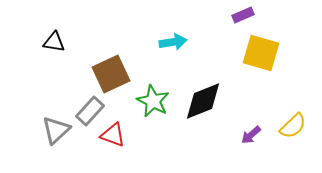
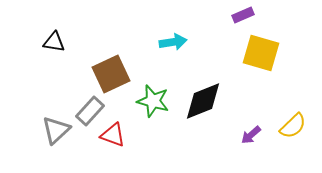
green star: rotated 12 degrees counterclockwise
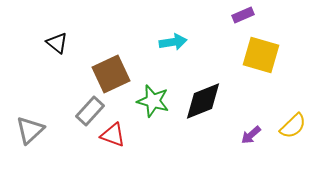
black triangle: moved 3 px right, 1 px down; rotated 30 degrees clockwise
yellow square: moved 2 px down
gray triangle: moved 26 px left
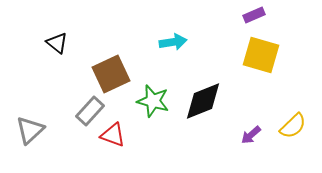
purple rectangle: moved 11 px right
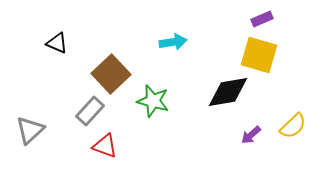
purple rectangle: moved 8 px right, 4 px down
black triangle: rotated 15 degrees counterclockwise
yellow square: moved 2 px left
brown square: rotated 18 degrees counterclockwise
black diamond: moved 25 px right, 9 px up; rotated 12 degrees clockwise
red triangle: moved 8 px left, 11 px down
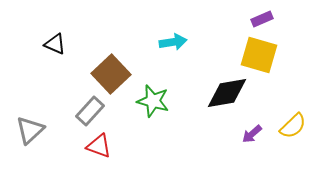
black triangle: moved 2 px left, 1 px down
black diamond: moved 1 px left, 1 px down
purple arrow: moved 1 px right, 1 px up
red triangle: moved 6 px left
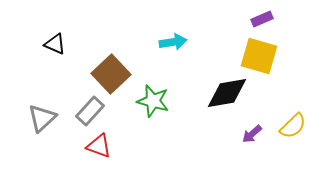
yellow square: moved 1 px down
gray triangle: moved 12 px right, 12 px up
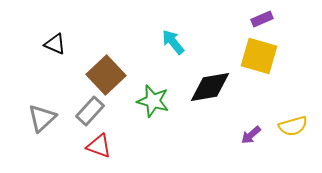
cyan arrow: rotated 120 degrees counterclockwise
brown square: moved 5 px left, 1 px down
black diamond: moved 17 px left, 6 px up
yellow semicircle: rotated 28 degrees clockwise
purple arrow: moved 1 px left, 1 px down
